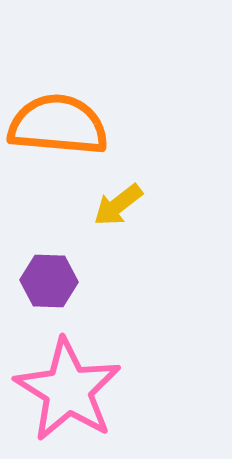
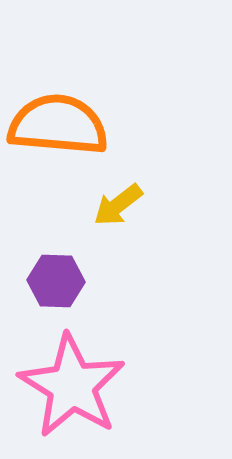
purple hexagon: moved 7 px right
pink star: moved 4 px right, 4 px up
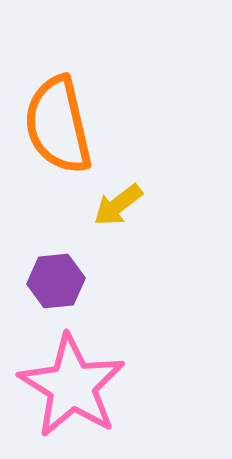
orange semicircle: rotated 108 degrees counterclockwise
purple hexagon: rotated 8 degrees counterclockwise
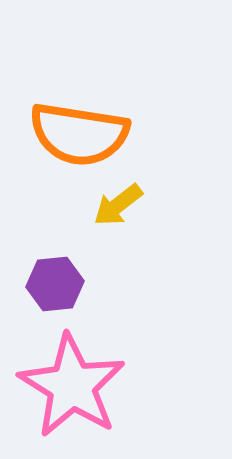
orange semicircle: moved 21 px right, 9 px down; rotated 68 degrees counterclockwise
purple hexagon: moved 1 px left, 3 px down
